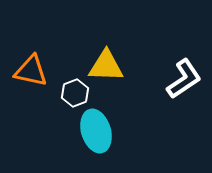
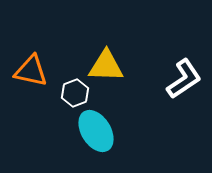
cyan ellipse: rotated 15 degrees counterclockwise
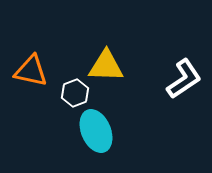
cyan ellipse: rotated 9 degrees clockwise
